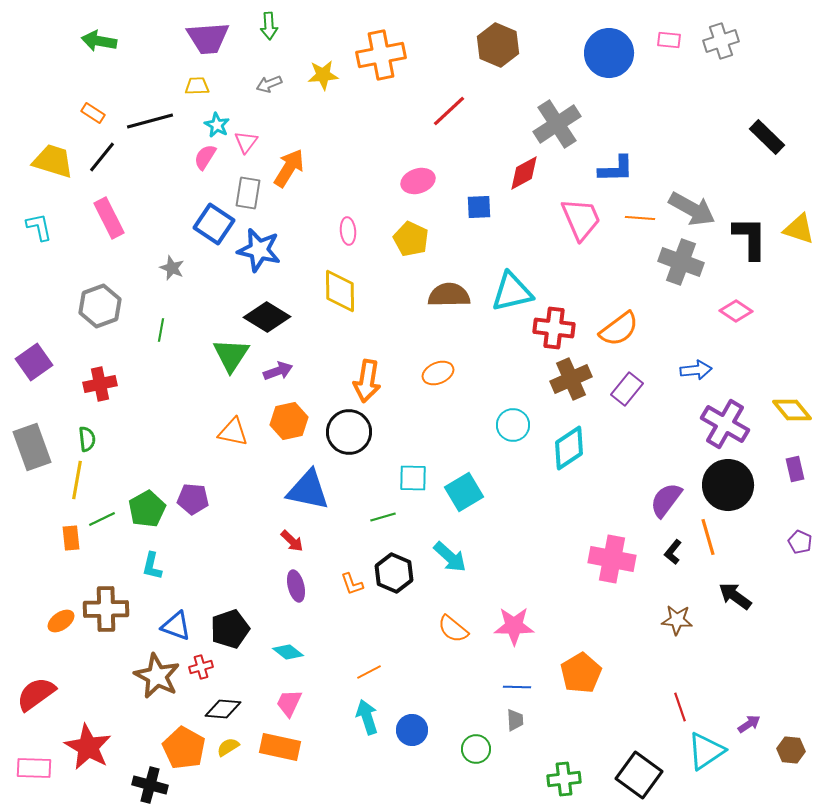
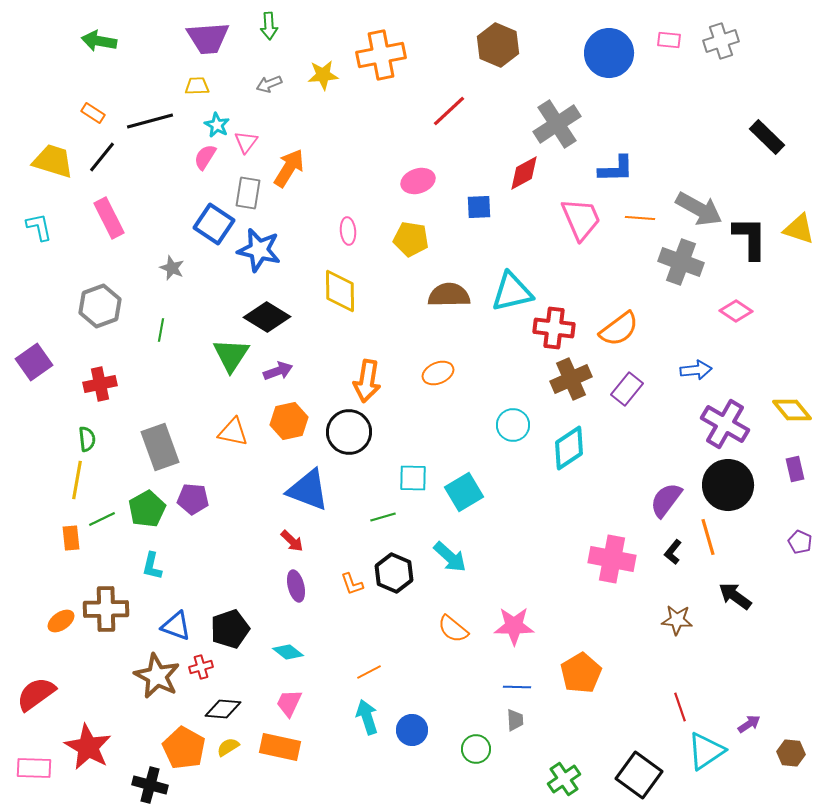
gray arrow at (692, 209): moved 7 px right
yellow pentagon at (411, 239): rotated 16 degrees counterclockwise
gray rectangle at (32, 447): moved 128 px right
blue triangle at (308, 490): rotated 9 degrees clockwise
brown hexagon at (791, 750): moved 3 px down
green cross at (564, 779): rotated 28 degrees counterclockwise
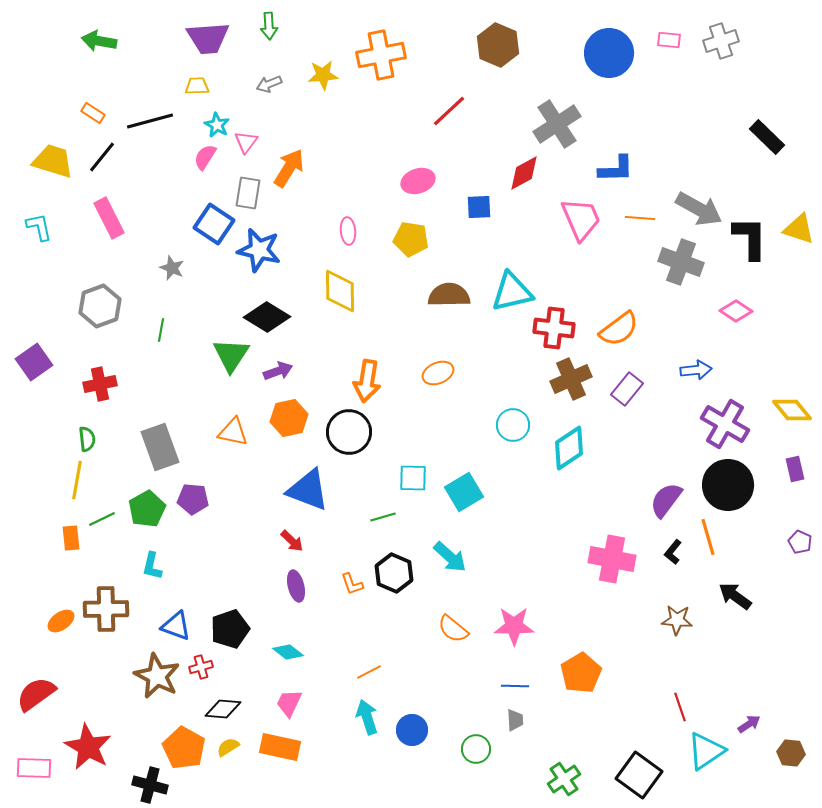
orange hexagon at (289, 421): moved 3 px up
blue line at (517, 687): moved 2 px left, 1 px up
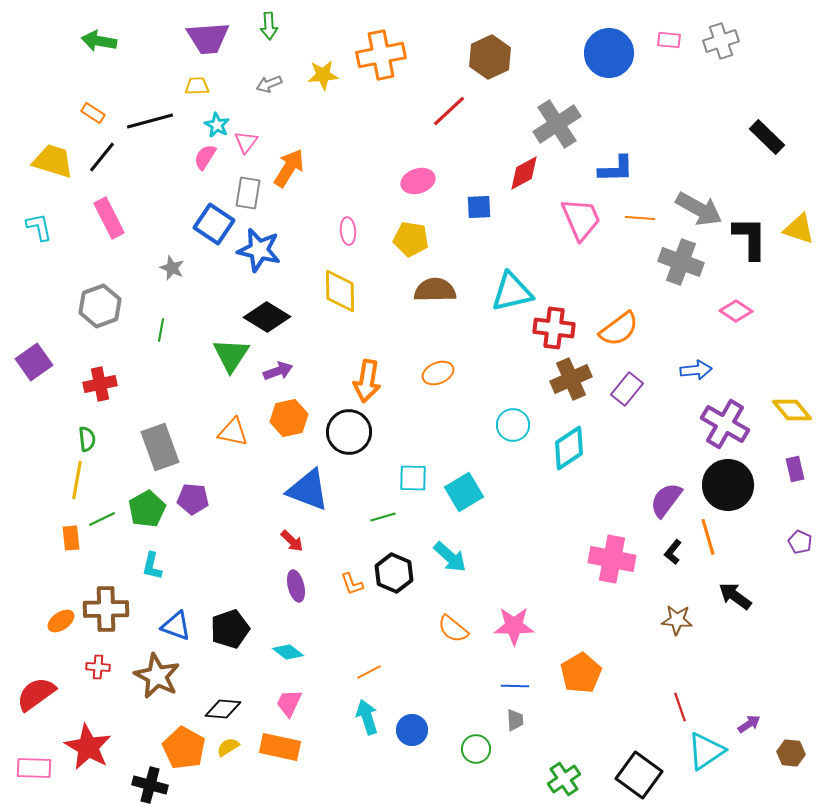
brown hexagon at (498, 45): moved 8 px left, 12 px down; rotated 12 degrees clockwise
brown semicircle at (449, 295): moved 14 px left, 5 px up
red cross at (201, 667): moved 103 px left; rotated 20 degrees clockwise
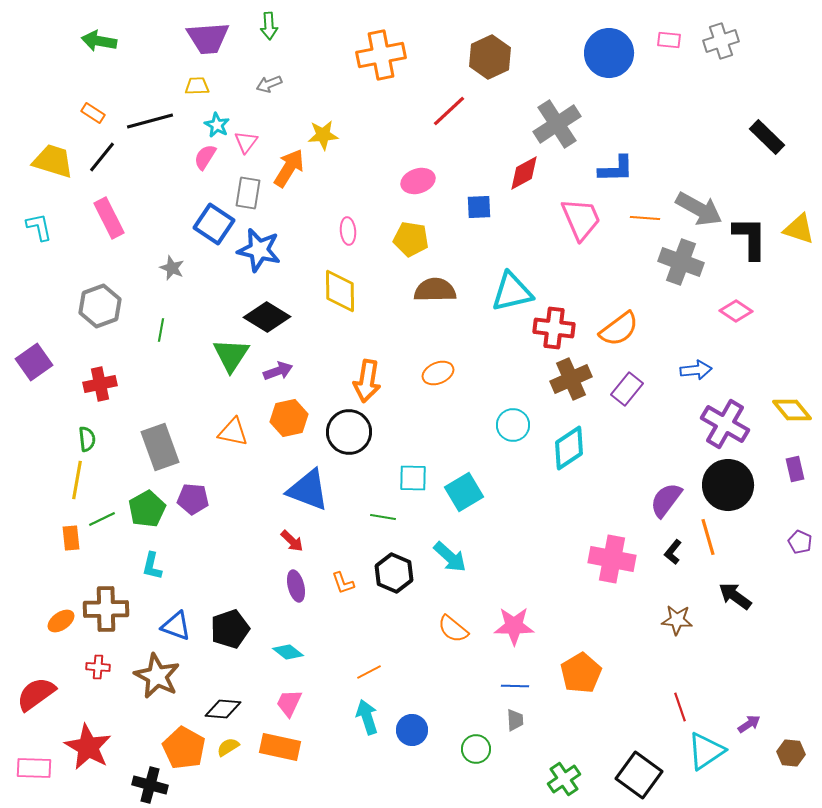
yellow star at (323, 75): moved 60 px down
orange line at (640, 218): moved 5 px right
green line at (383, 517): rotated 25 degrees clockwise
orange L-shape at (352, 584): moved 9 px left, 1 px up
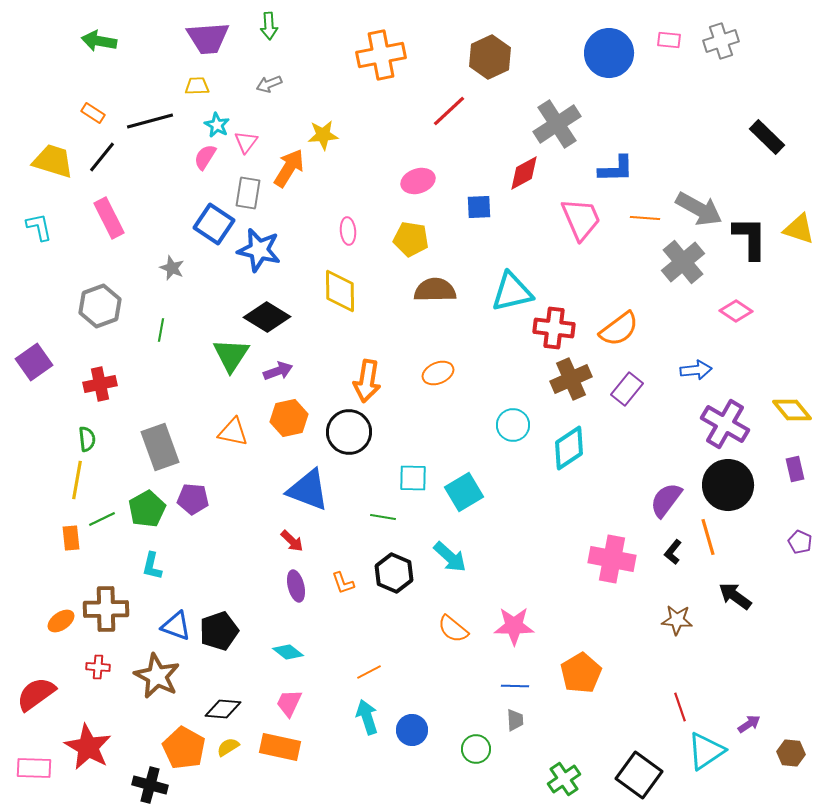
gray cross at (681, 262): moved 2 px right; rotated 30 degrees clockwise
black pentagon at (230, 629): moved 11 px left, 2 px down
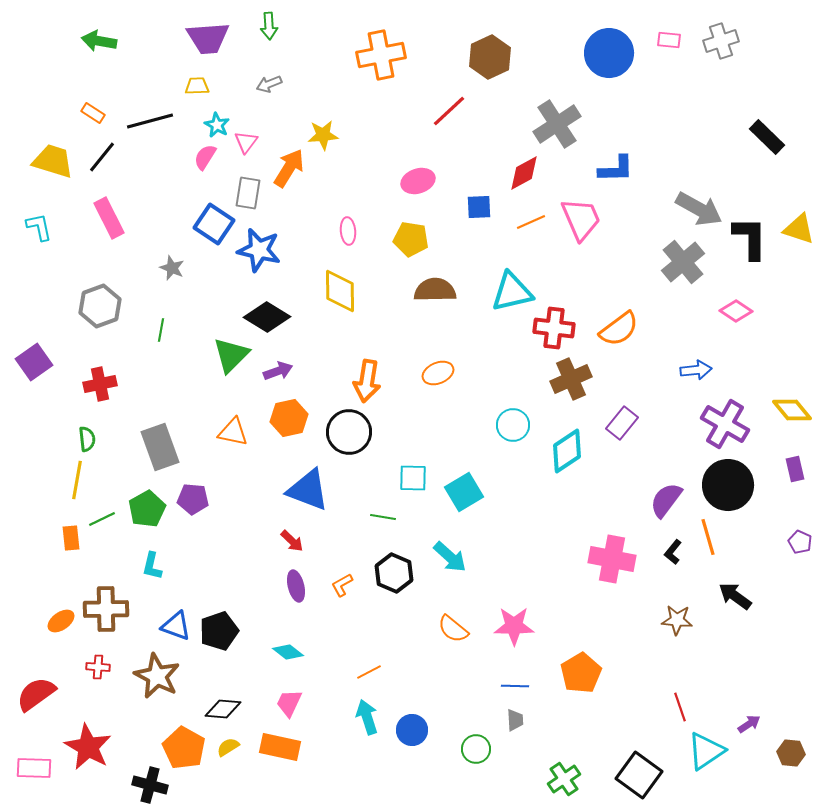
orange line at (645, 218): moved 114 px left, 4 px down; rotated 28 degrees counterclockwise
green triangle at (231, 355): rotated 12 degrees clockwise
purple rectangle at (627, 389): moved 5 px left, 34 px down
cyan diamond at (569, 448): moved 2 px left, 3 px down
orange L-shape at (343, 583): moved 1 px left, 2 px down; rotated 80 degrees clockwise
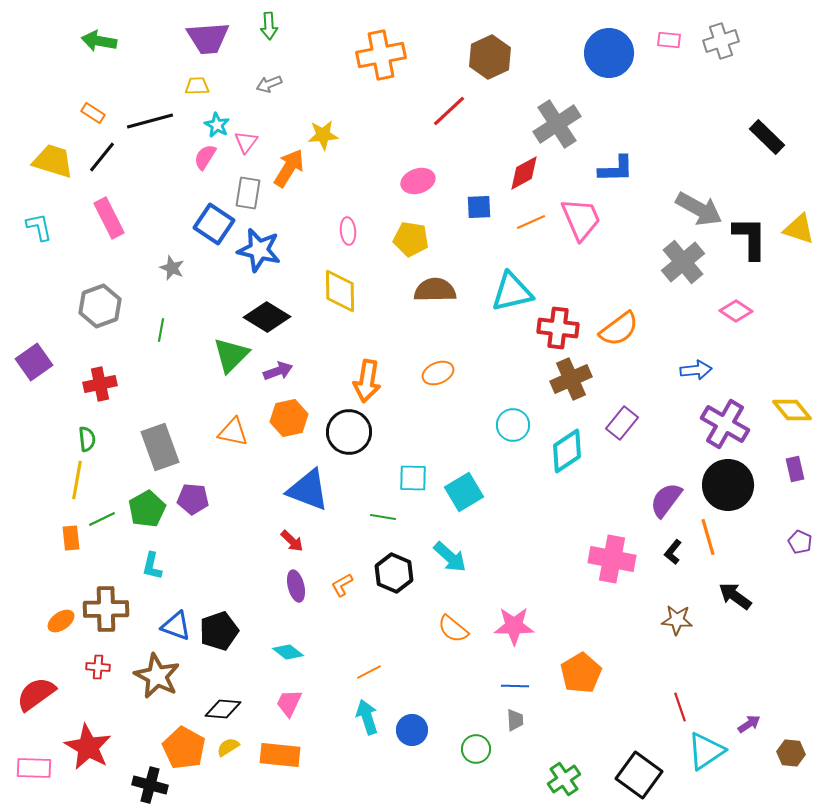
red cross at (554, 328): moved 4 px right
orange rectangle at (280, 747): moved 8 px down; rotated 6 degrees counterclockwise
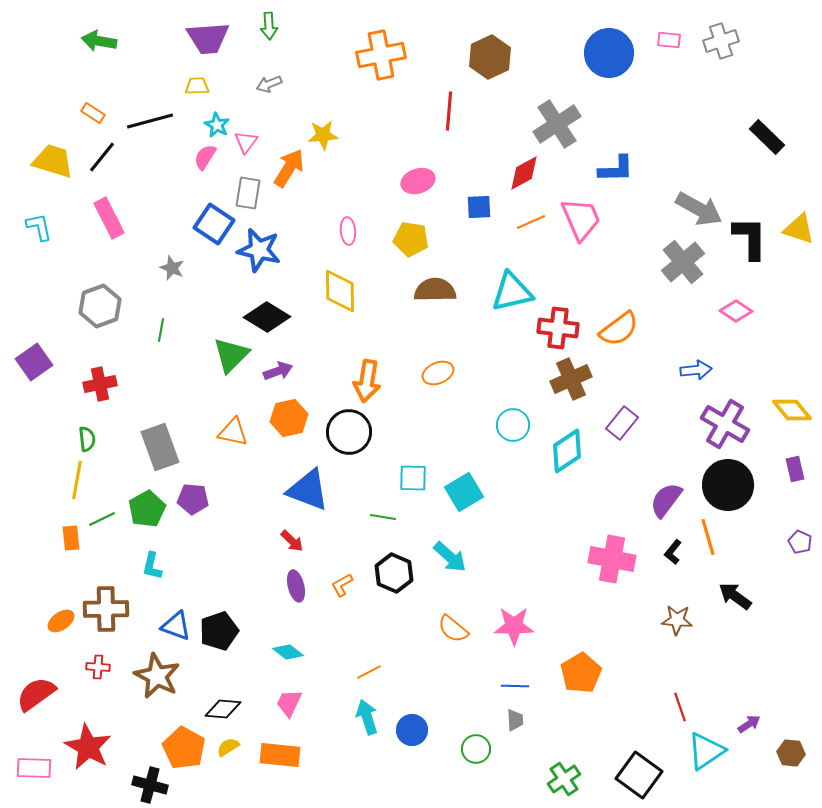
red line at (449, 111): rotated 42 degrees counterclockwise
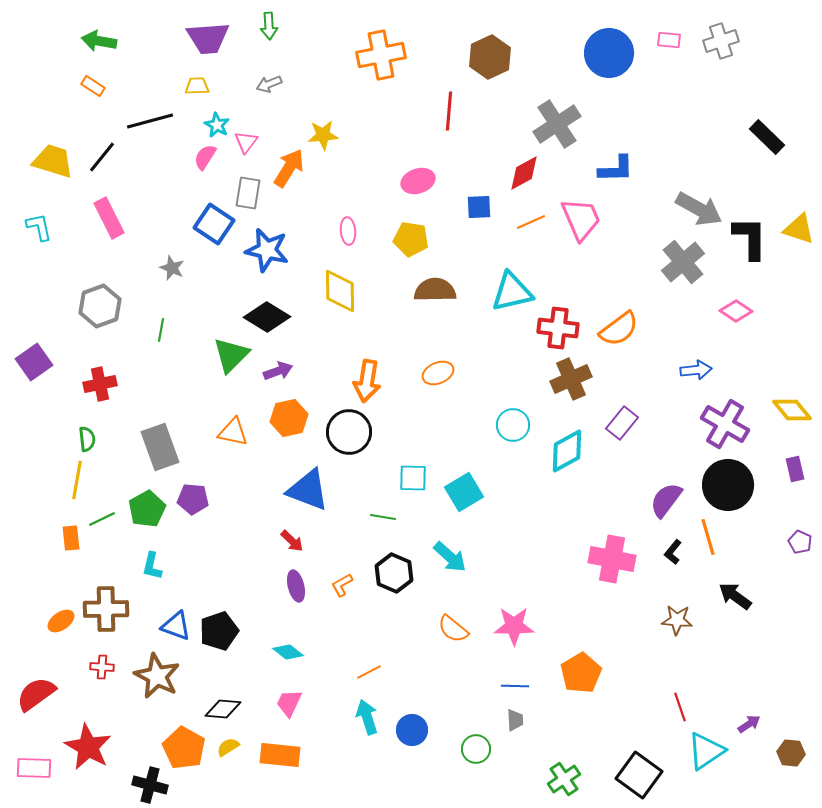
orange rectangle at (93, 113): moved 27 px up
blue star at (259, 250): moved 8 px right
cyan diamond at (567, 451): rotated 6 degrees clockwise
red cross at (98, 667): moved 4 px right
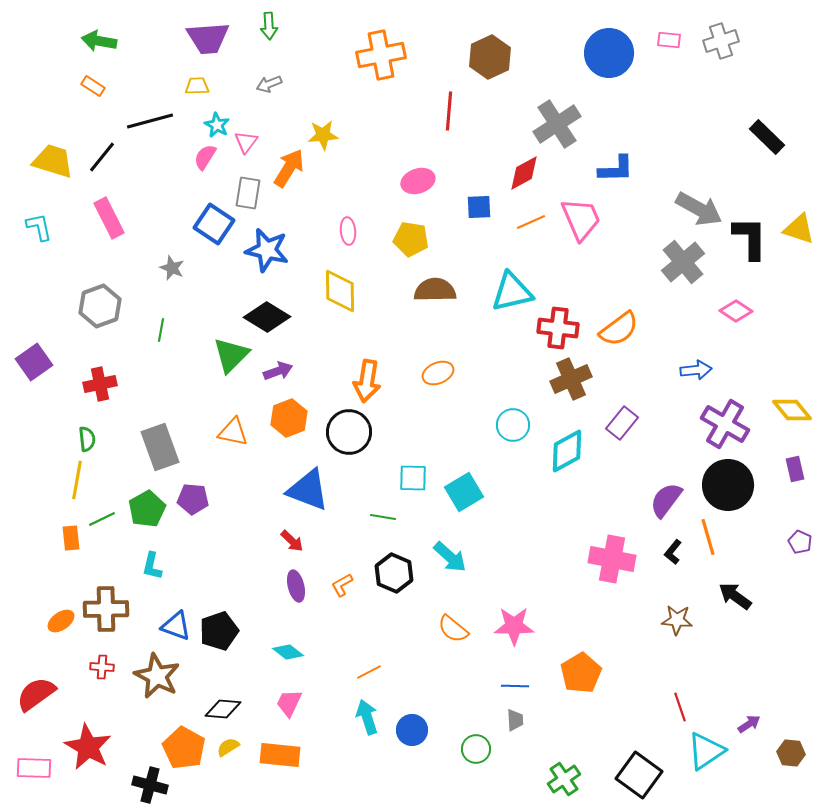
orange hexagon at (289, 418): rotated 9 degrees counterclockwise
